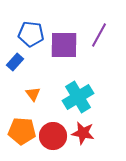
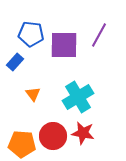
orange pentagon: moved 13 px down
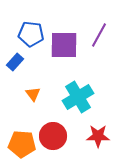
red star: moved 15 px right, 3 px down; rotated 10 degrees counterclockwise
